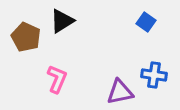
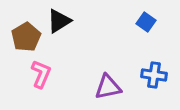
black triangle: moved 3 px left
brown pentagon: rotated 16 degrees clockwise
pink L-shape: moved 16 px left, 5 px up
purple triangle: moved 12 px left, 5 px up
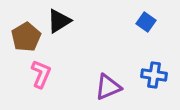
purple triangle: rotated 12 degrees counterclockwise
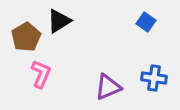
blue cross: moved 3 px down
